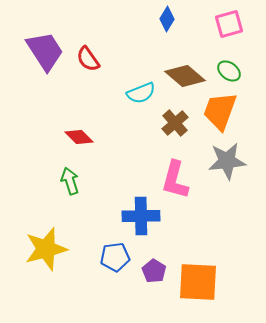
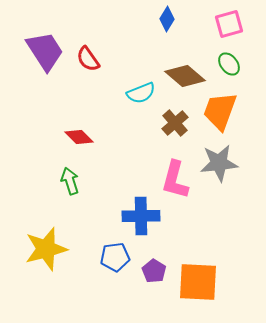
green ellipse: moved 7 px up; rotated 15 degrees clockwise
gray star: moved 8 px left, 2 px down
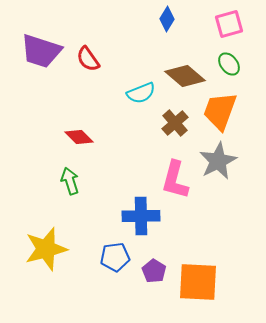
purple trapezoid: moved 4 px left; rotated 141 degrees clockwise
gray star: moved 1 px left, 2 px up; rotated 21 degrees counterclockwise
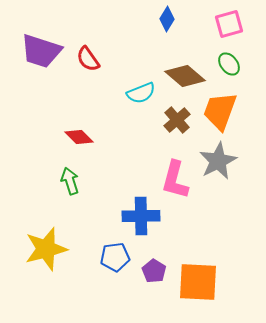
brown cross: moved 2 px right, 3 px up
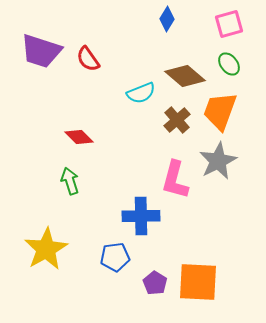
yellow star: rotated 15 degrees counterclockwise
purple pentagon: moved 1 px right, 12 px down
